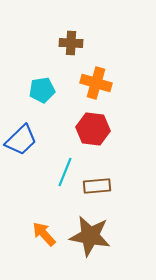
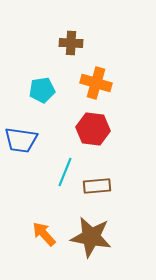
blue trapezoid: rotated 52 degrees clockwise
brown star: moved 1 px right, 1 px down
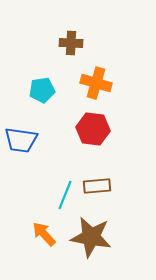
cyan line: moved 23 px down
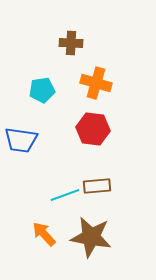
cyan line: rotated 48 degrees clockwise
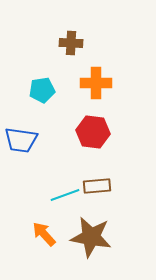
orange cross: rotated 16 degrees counterclockwise
red hexagon: moved 3 px down
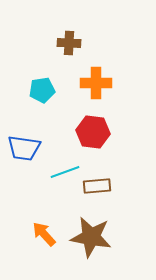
brown cross: moved 2 px left
blue trapezoid: moved 3 px right, 8 px down
cyan line: moved 23 px up
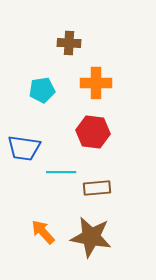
cyan line: moved 4 px left; rotated 20 degrees clockwise
brown rectangle: moved 2 px down
orange arrow: moved 1 px left, 2 px up
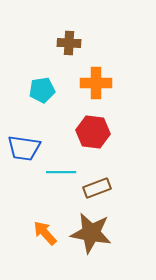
brown rectangle: rotated 16 degrees counterclockwise
orange arrow: moved 2 px right, 1 px down
brown star: moved 4 px up
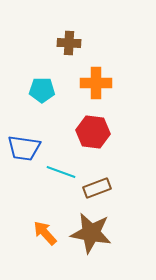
cyan pentagon: rotated 10 degrees clockwise
cyan line: rotated 20 degrees clockwise
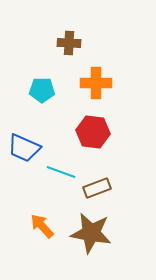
blue trapezoid: rotated 16 degrees clockwise
orange arrow: moved 3 px left, 7 px up
